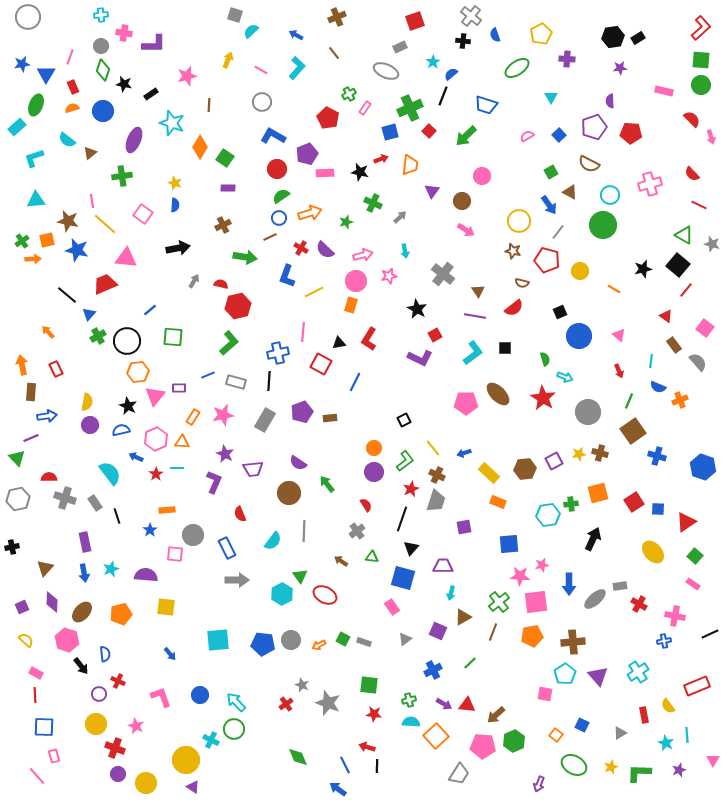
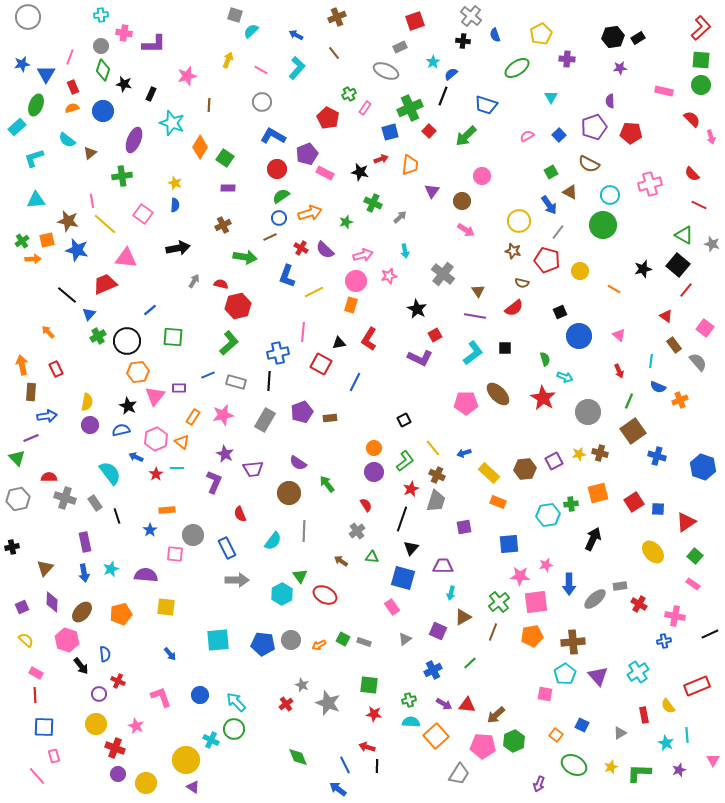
black rectangle at (151, 94): rotated 32 degrees counterclockwise
pink rectangle at (325, 173): rotated 30 degrees clockwise
orange triangle at (182, 442): rotated 35 degrees clockwise
pink star at (542, 565): moved 4 px right
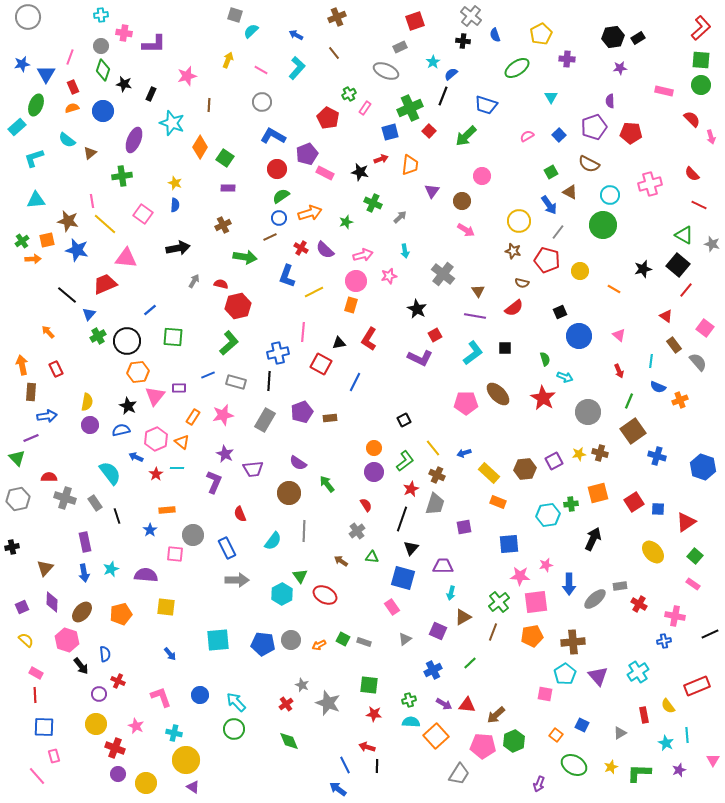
gray trapezoid at (436, 501): moved 1 px left, 3 px down
cyan cross at (211, 740): moved 37 px left, 7 px up; rotated 14 degrees counterclockwise
green diamond at (298, 757): moved 9 px left, 16 px up
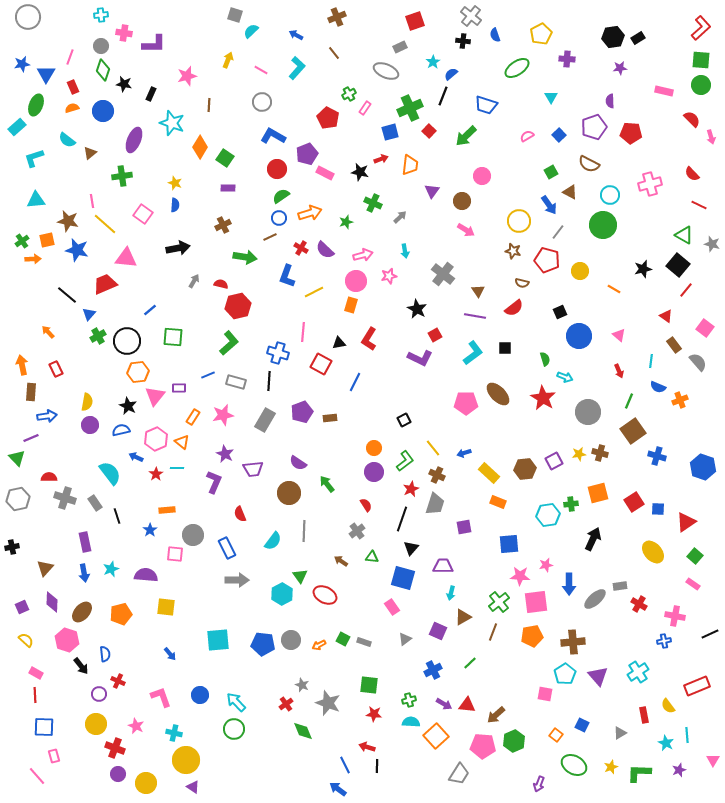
blue cross at (278, 353): rotated 30 degrees clockwise
green diamond at (289, 741): moved 14 px right, 10 px up
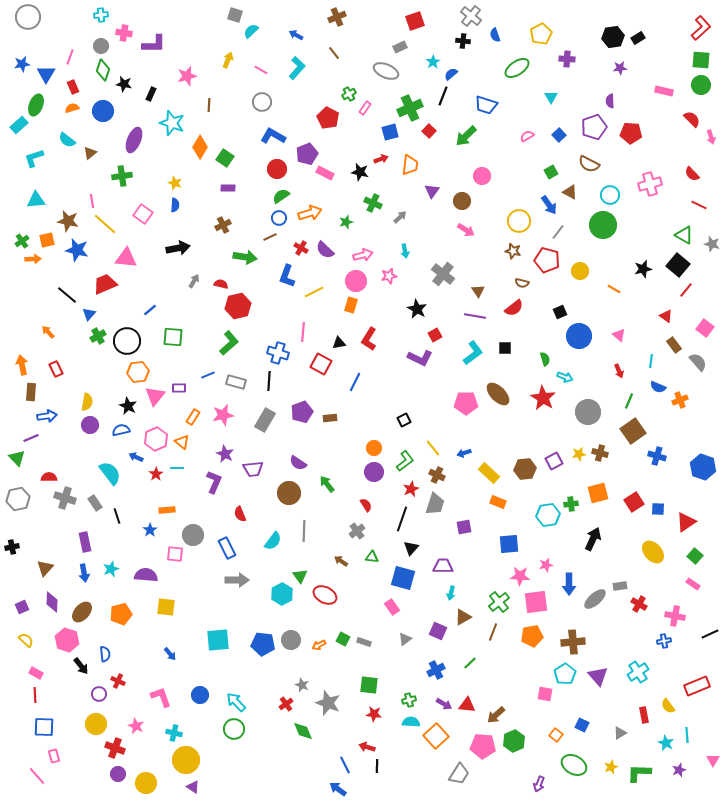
cyan rectangle at (17, 127): moved 2 px right, 2 px up
blue cross at (433, 670): moved 3 px right
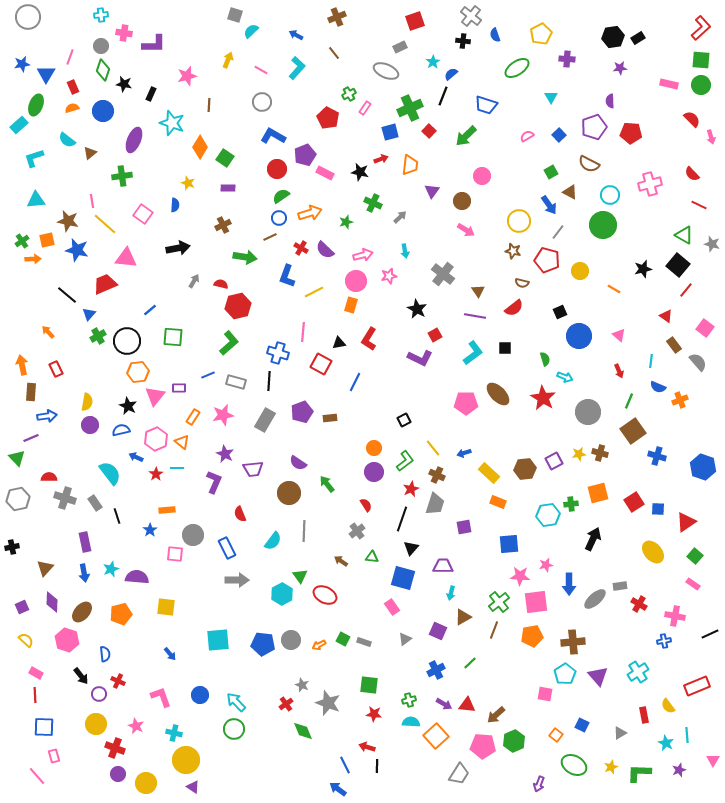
pink rectangle at (664, 91): moved 5 px right, 7 px up
purple pentagon at (307, 154): moved 2 px left, 1 px down
yellow star at (175, 183): moved 13 px right
purple semicircle at (146, 575): moved 9 px left, 2 px down
brown line at (493, 632): moved 1 px right, 2 px up
black arrow at (81, 666): moved 10 px down
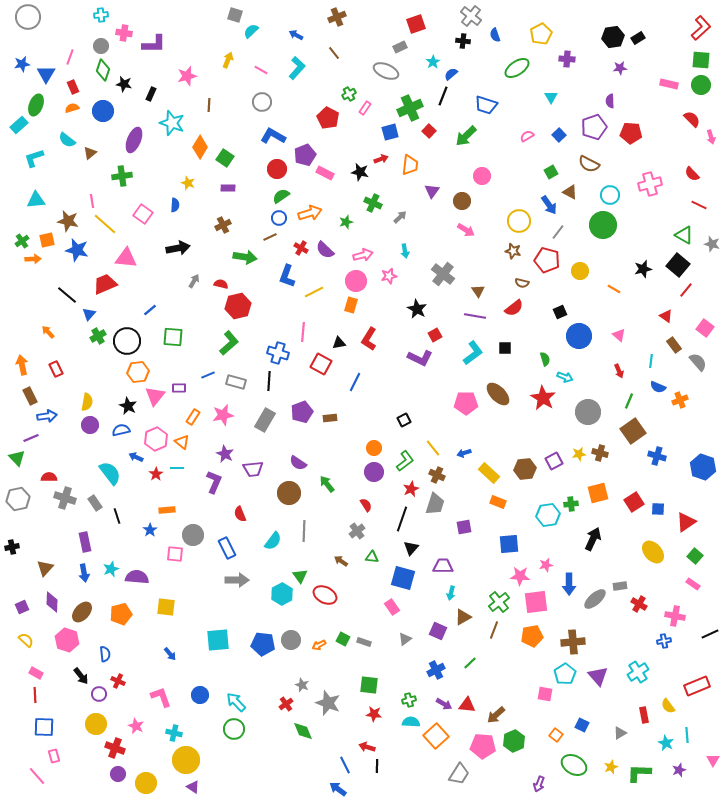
red square at (415, 21): moved 1 px right, 3 px down
brown rectangle at (31, 392): moved 1 px left, 4 px down; rotated 30 degrees counterclockwise
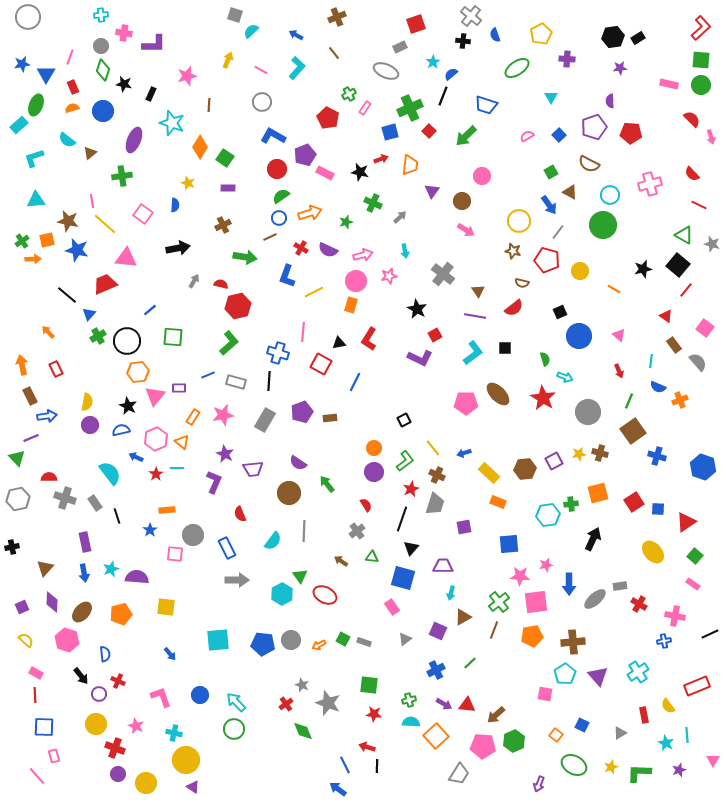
purple semicircle at (325, 250): moved 3 px right; rotated 18 degrees counterclockwise
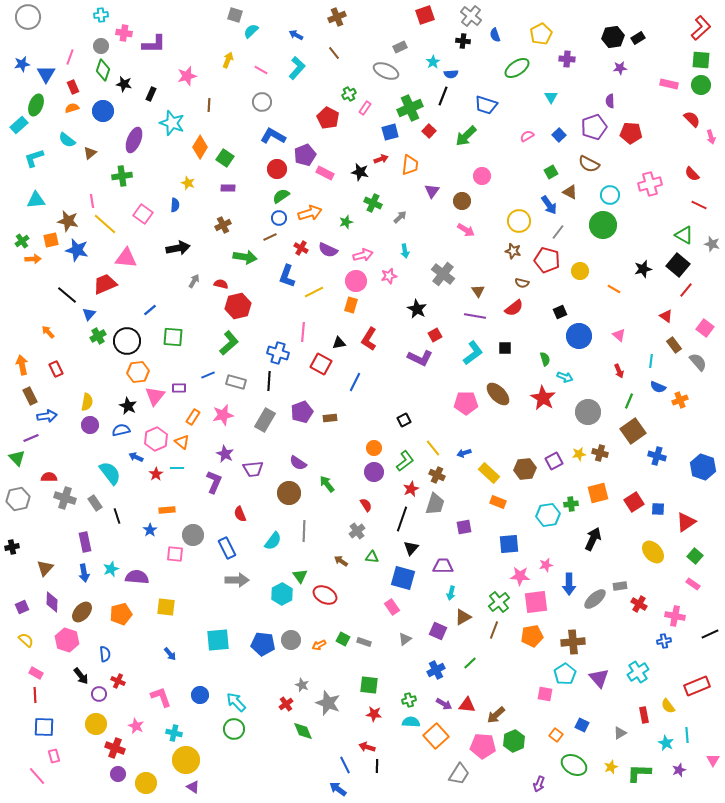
red square at (416, 24): moved 9 px right, 9 px up
blue semicircle at (451, 74): rotated 144 degrees counterclockwise
orange square at (47, 240): moved 4 px right
purple triangle at (598, 676): moved 1 px right, 2 px down
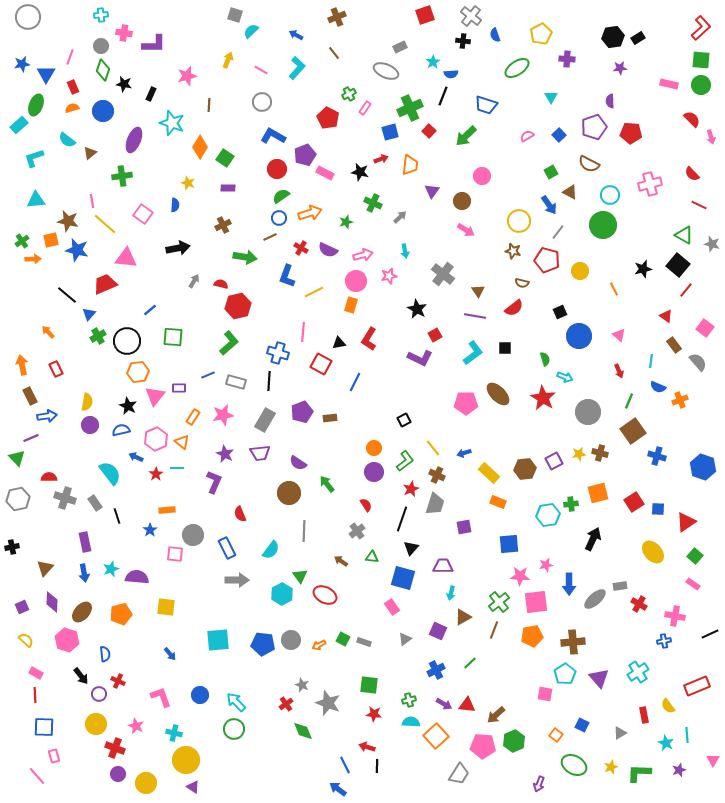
orange line at (614, 289): rotated 32 degrees clockwise
purple trapezoid at (253, 469): moved 7 px right, 16 px up
cyan semicircle at (273, 541): moved 2 px left, 9 px down
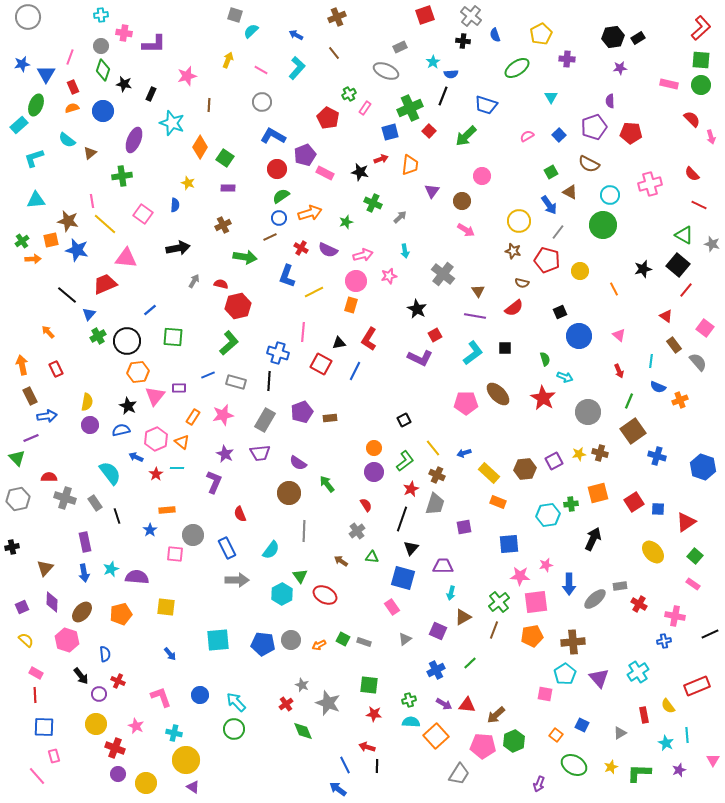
blue line at (355, 382): moved 11 px up
